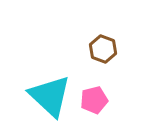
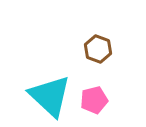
brown hexagon: moved 5 px left
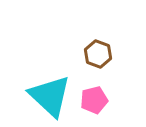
brown hexagon: moved 5 px down
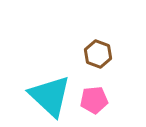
pink pentagon: rotated 8 degrees clockwise
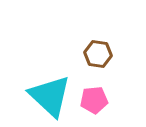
brown hexagon: rotated 12 degrees counterclockwise
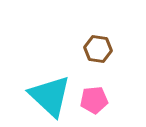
brown hexagon: moved 5 px up
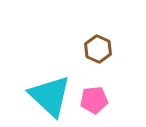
brown hexagon: rotated 16 degrees clockwise
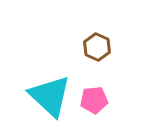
brown hexagon: moved 1 px left, 2 px up
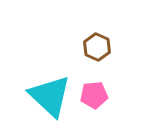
pink pentagon: moved 5 px up
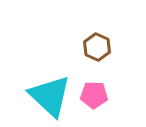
pink pentagon: rotated 8 degrees clockwise
